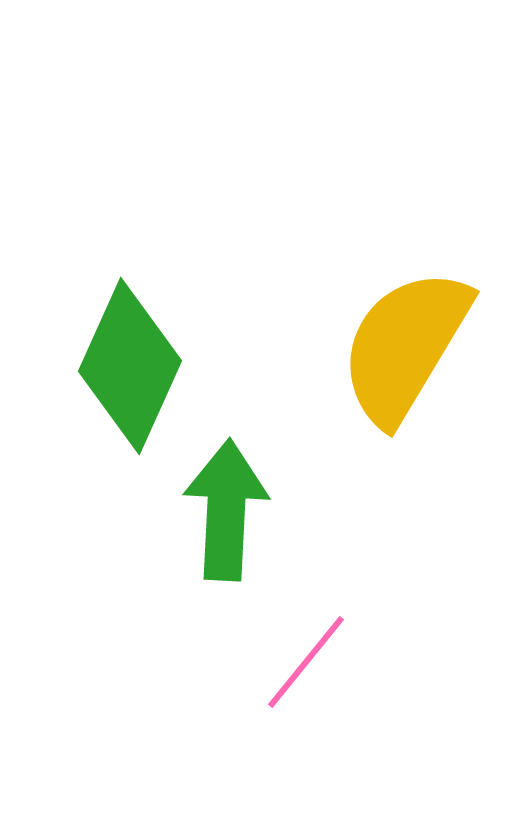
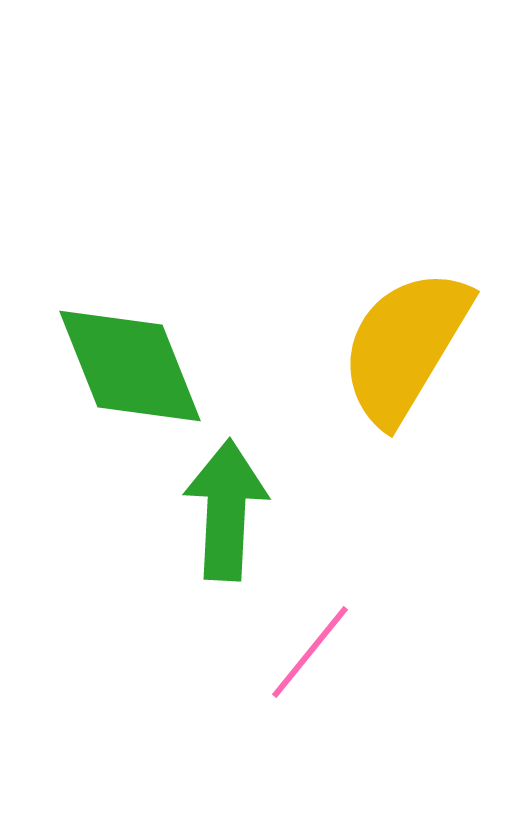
green diamond: rotated 46 degrees counterclockwise
pink line: moved 4 px right, 10 px up
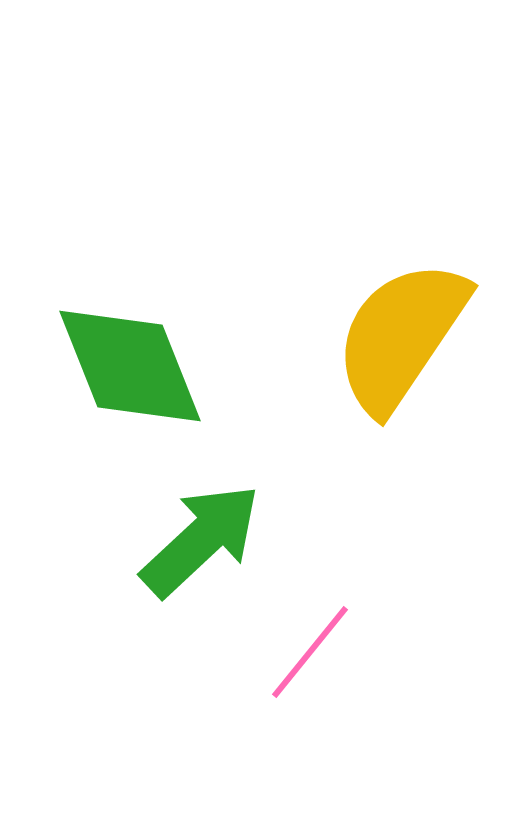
yellow semicircle: moved 4 px left, 10 px up; rotated 3 degrees clockwise
green arrow: moved 25 px left, 30 px down; rotated 44 degrees clockwise
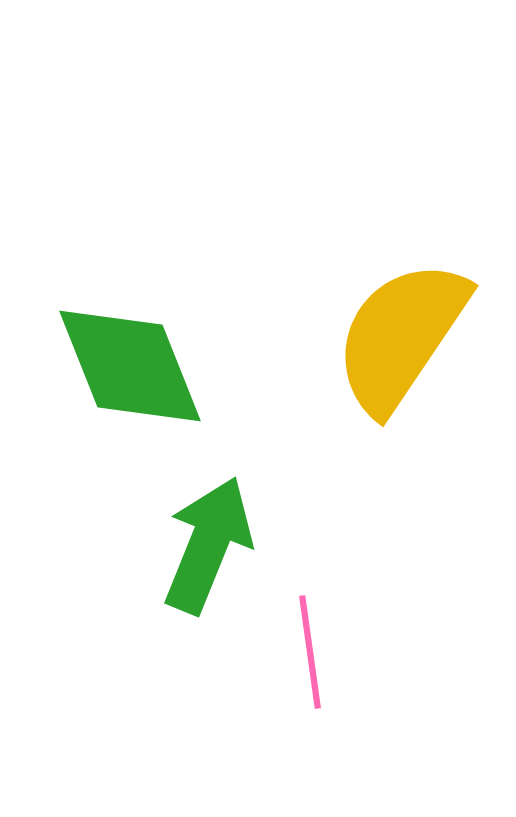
green arrow: moved 7 px right, 5 px down; rotated 25 degrees counterclockwise
pink line: rotated 47 degrees counterclockwise
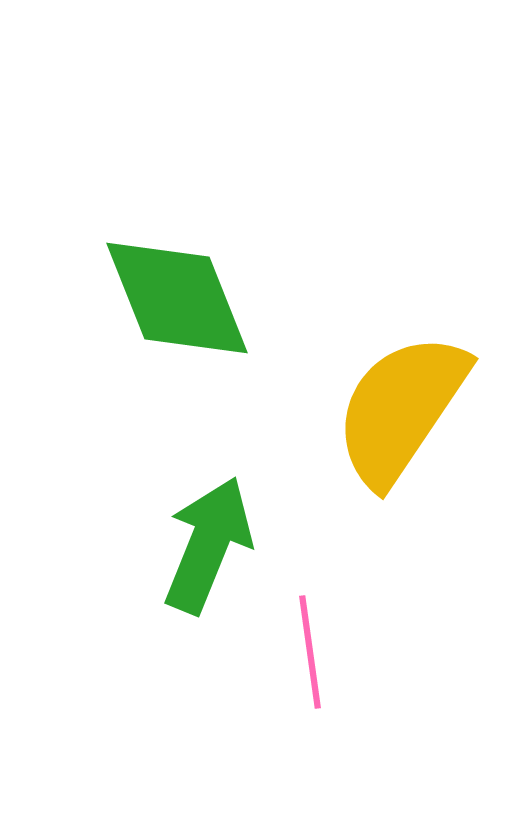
yellow semicircle: moved 73 px down
green diamond: moved 47 px right, 68 px up
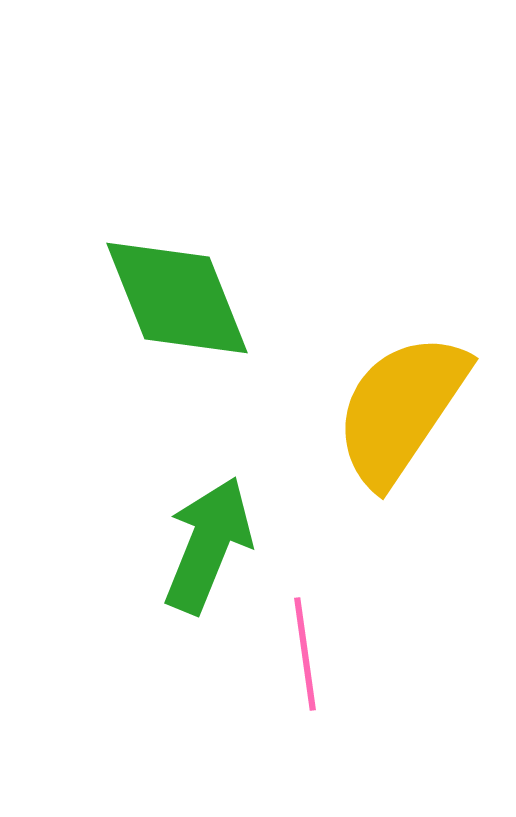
pink line: moved 5 px left, 2 px down
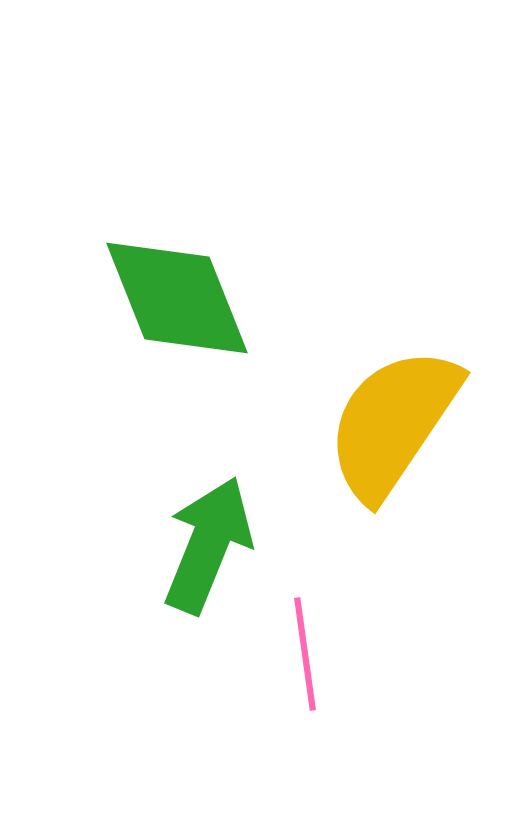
yellow semicircle: moved 8 px left, 14 px down
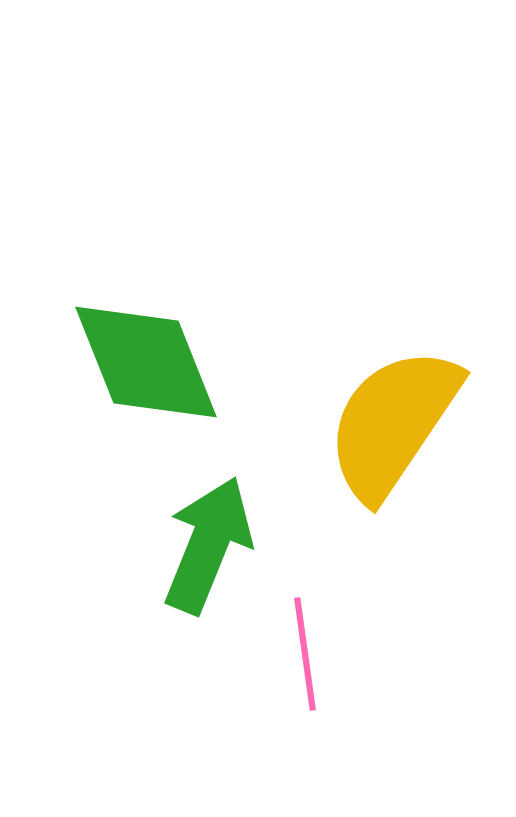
green diamond: moved 31 px left, 64 px down
